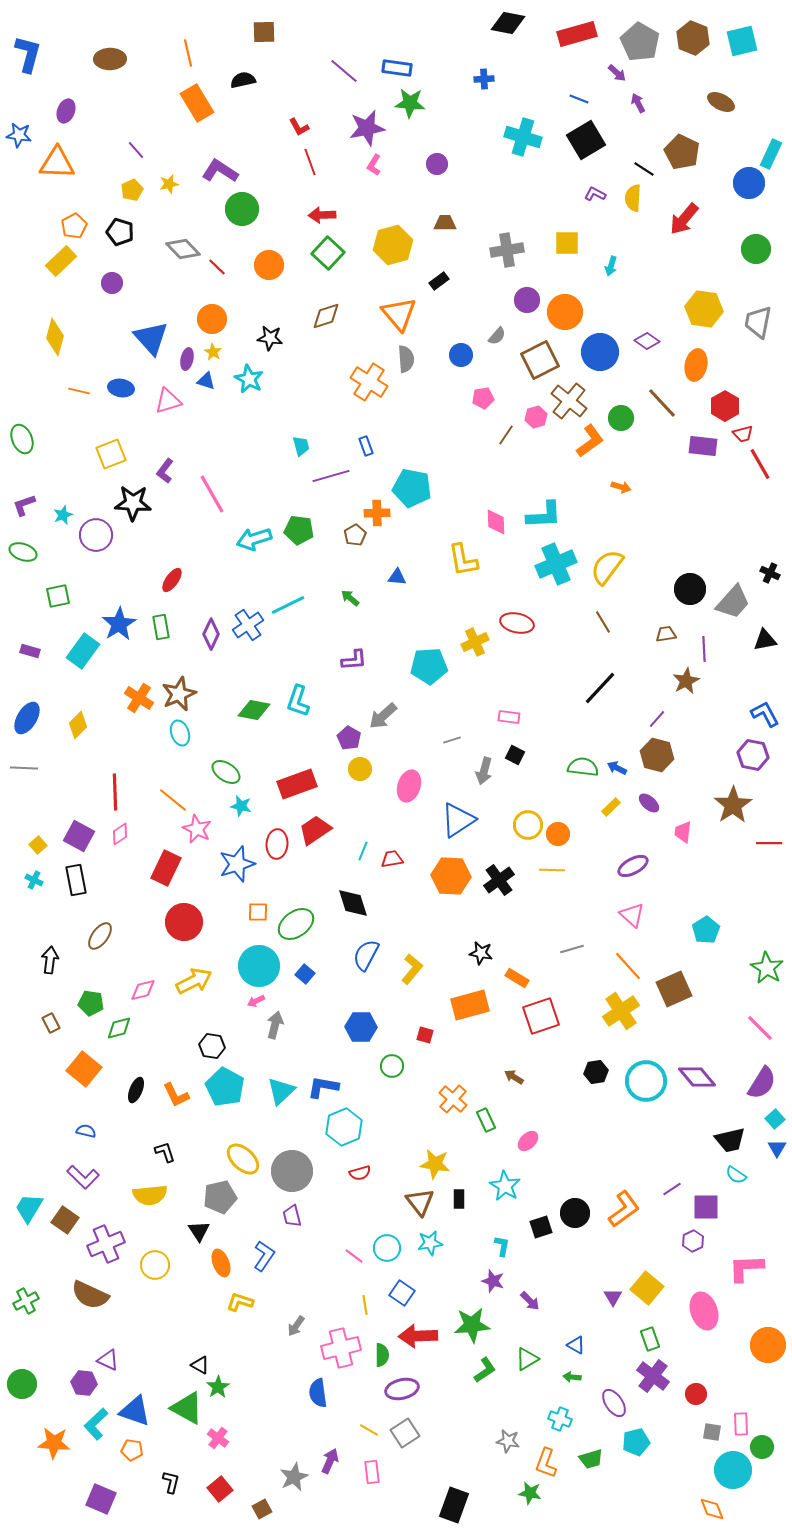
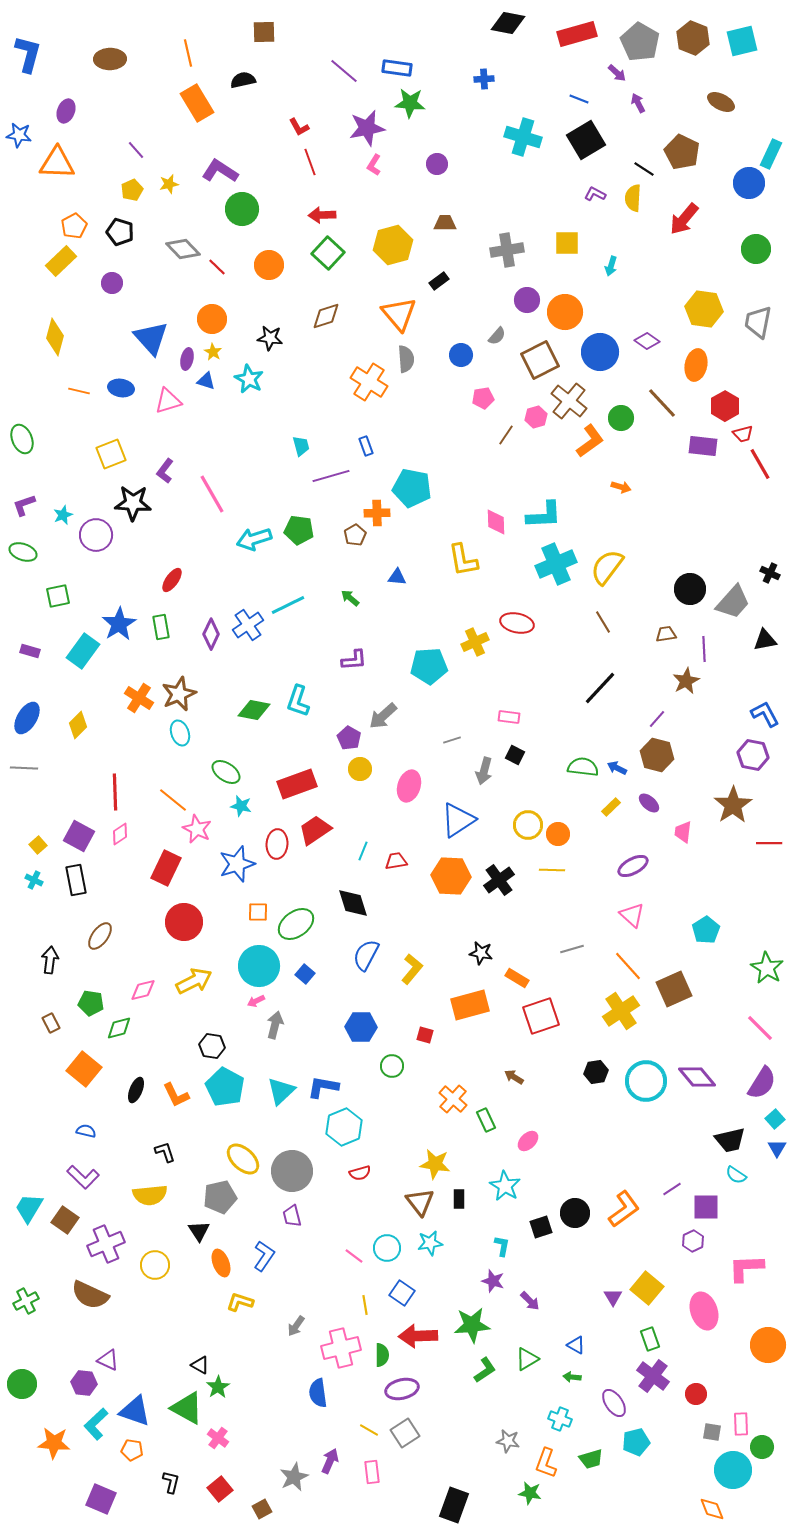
red trapezoid at (392, 859): moved 4 px right, 2 px down
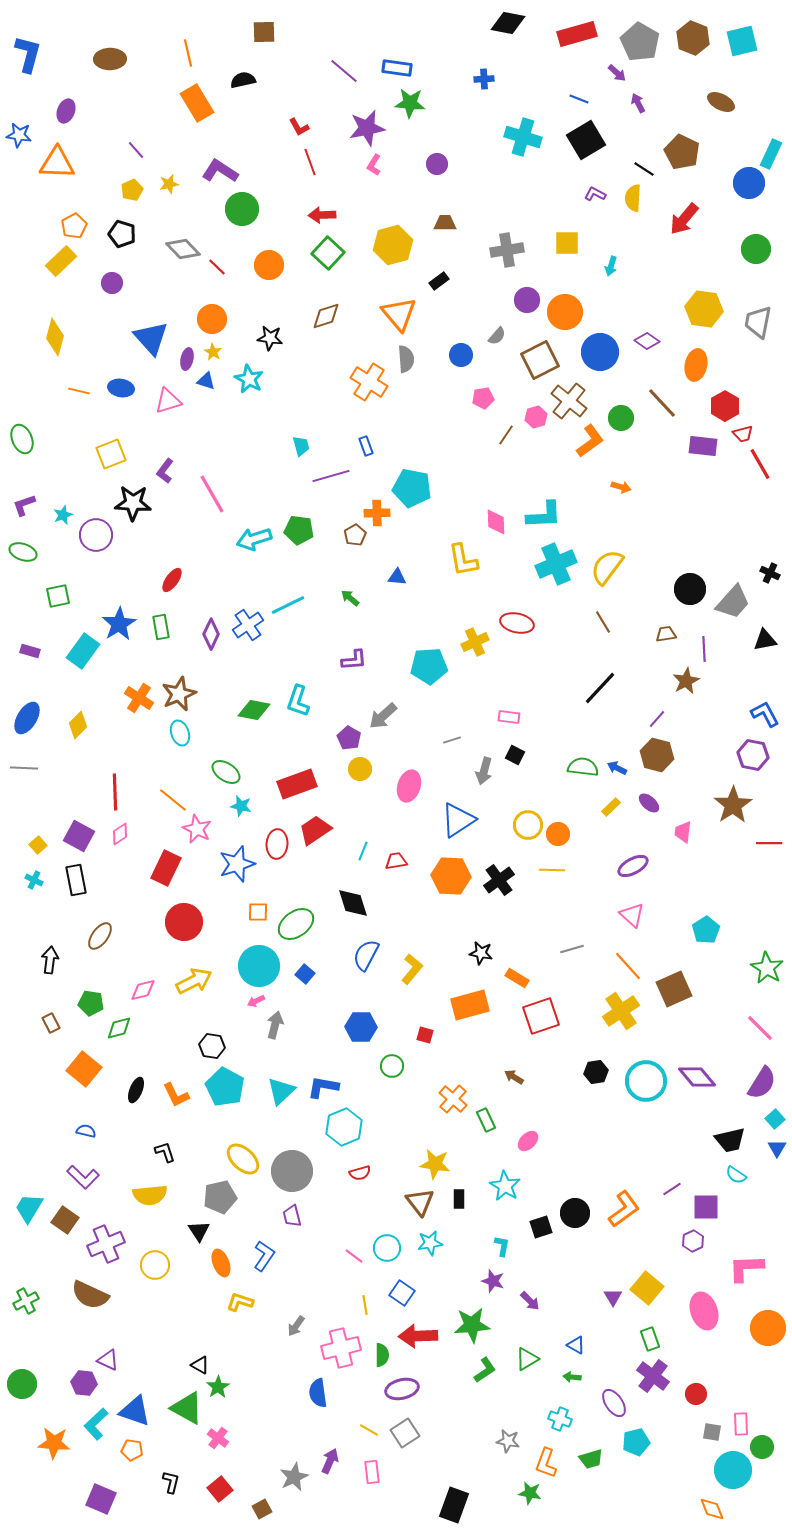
black pentagon at (120, 232): moved 2 px right, 2 px down
orange circle at (768, 1345): moved 17 px up
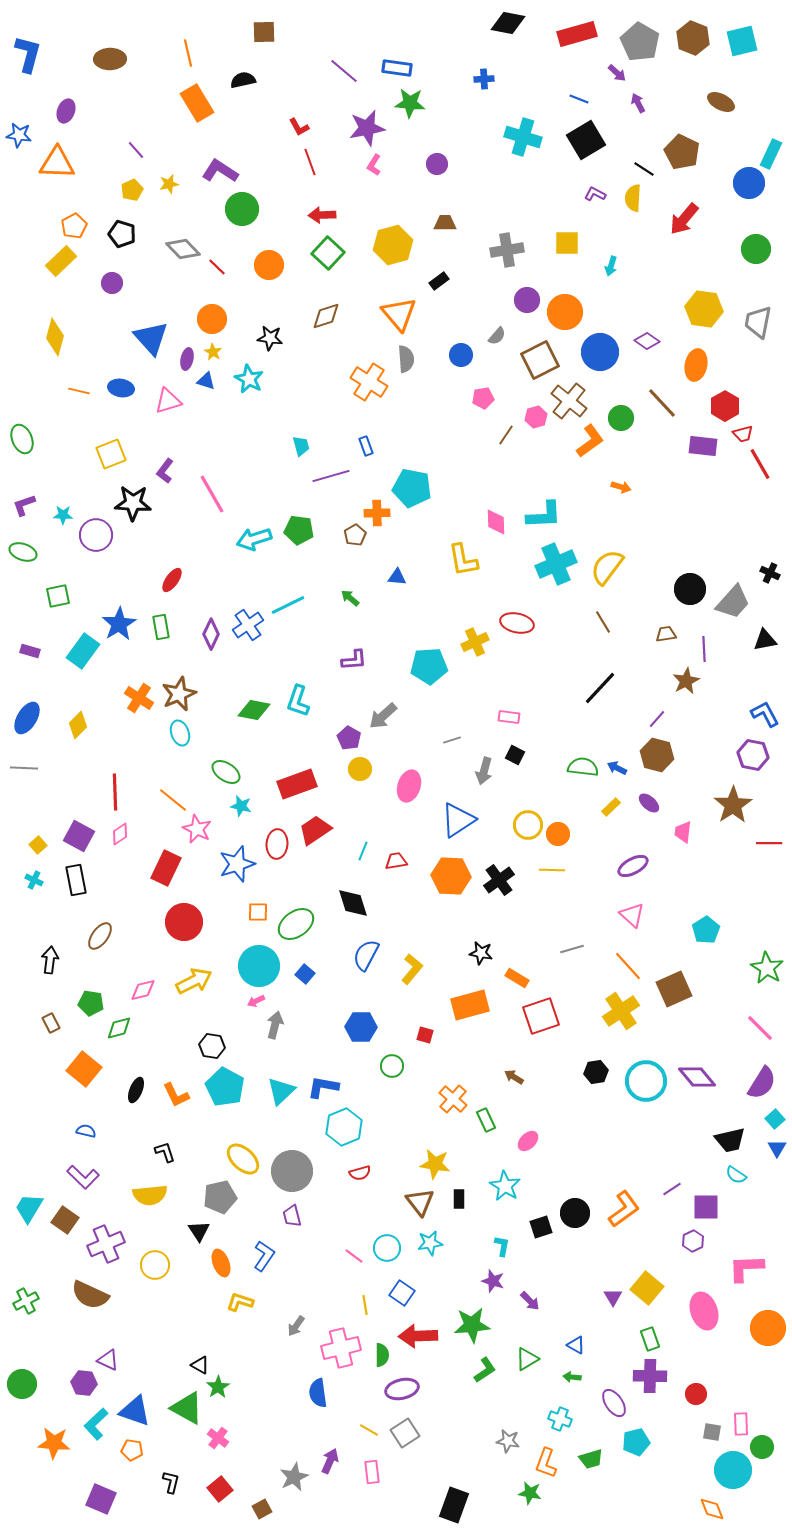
cyan star at (63, 515): rotated 24 degrees clockwise
purple cross at (653, 1376): moved 3 px left; rotated 36 degrees counterclockwise
